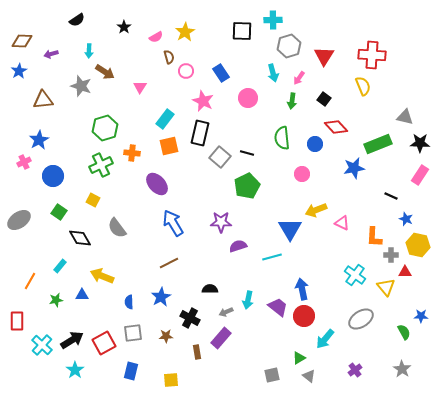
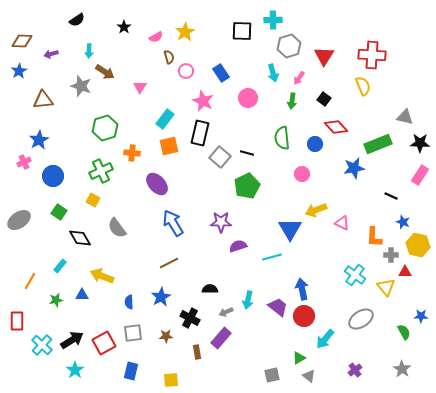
green cross at (101, 165): moved 6 px down
blue star at (406, 219): moved 3 px left, 3 px down
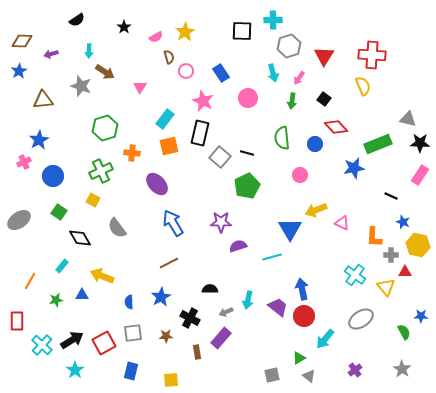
gray triangle at (405, 117): moved 3 px right, 2 px down
pink circle at (302, 174): moved 2 px left, 1 px down
cyan rectangle at (60, 266): moved 2 px right
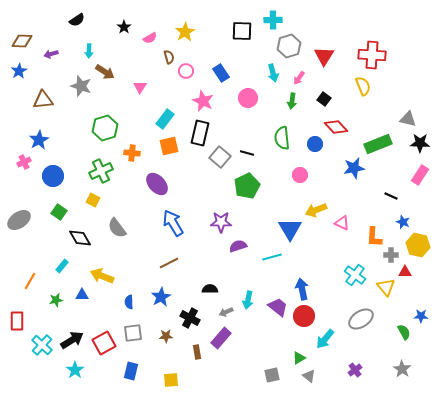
pink semicircle at (156, 37): moved 6 px left, 1 px down
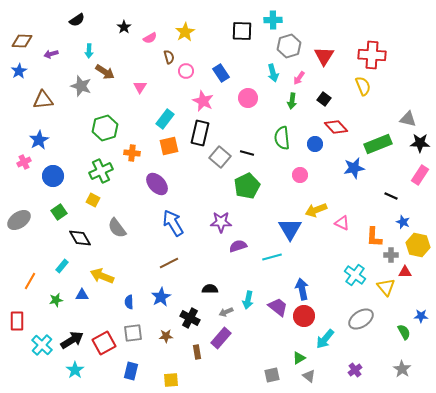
green square at (59, 212): rotated 21 degrees clockwise
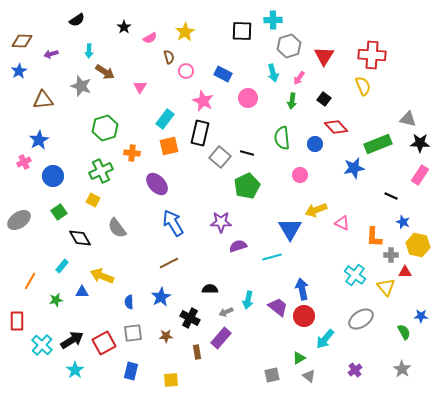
blue rectangle at (221, 73): moved 2 px right, 1 px down; rotated 30 degrees counterclockwise
blue triangle at (82, 295): moved 3 px up
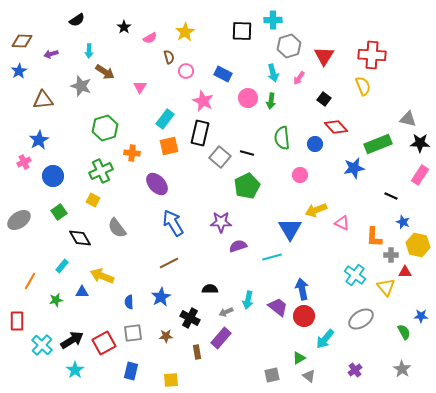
green arrow at (292, 101): moved 21 px left
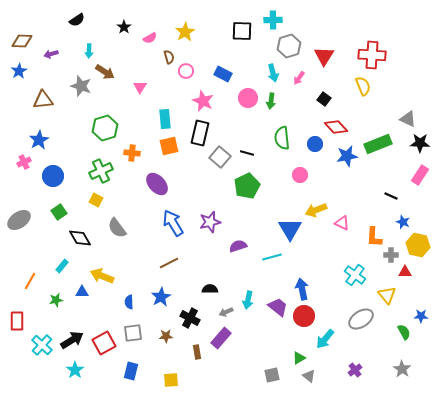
cyan rectangle at (165, 119): rotated 42 degrees counterclockwise
gray triangle at (408, 119): rotated 12 degrees clockwise
blue star at (354, 168): moved 7 px left, 12 px up
yellow square at (93, 200): moved 3 px right
purple star at (221, 222): moved 11 px left; rotated 15 degrees counterclockwise
yellow triangle at (386, 287): moved 1 px right, 8 px down
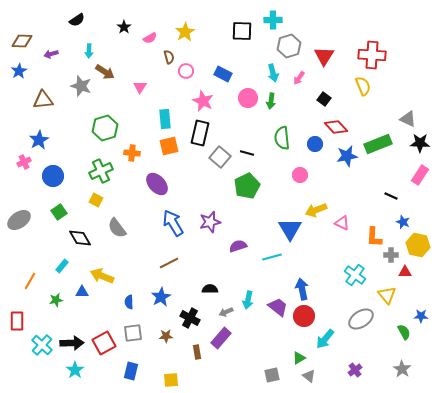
black arrow at (72, 340): moved 3 px down; rotated 30 degrees clockwise
